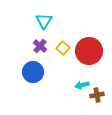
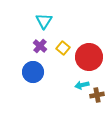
red circle: moved 6 px down
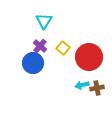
blue circle: moved 9 px up
brown cross: moved 7 px up
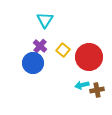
cyan triangle: moved 1 px right, 1 px up
yellow square: moved 2 px down
brown cross: moved 2 px down
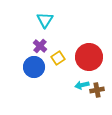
yellow square: moved 5 px left, 8 px down; rotated 16 degrees clockwise
blue circle: moved 1 px right, 4 px down
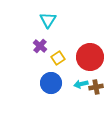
cyan triangle: moved 3 px right
red circle: moved 1 px right
blue circle: moved 17 px right, 16 px down
cyan arrow: moved 1 px left, 1 px up
brown cross: moved 1 px left, 3 px up
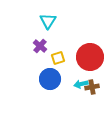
cyan triangle: moved 1 px down
yellow square: rotated 16 degrees clockwise
blue circle: moved 1 px left, 4 px up
brown cross: moved 4 px left
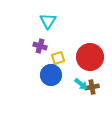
purple cross: rotated 24 degrees counterclockwise
blue circle: moved 1 px right, 4 px up
cyan arrow: rotated 128 degrees counterclockwise
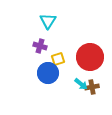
yellow square: moved 1 px down
blue circle: moved 3 px left, 2 px up
